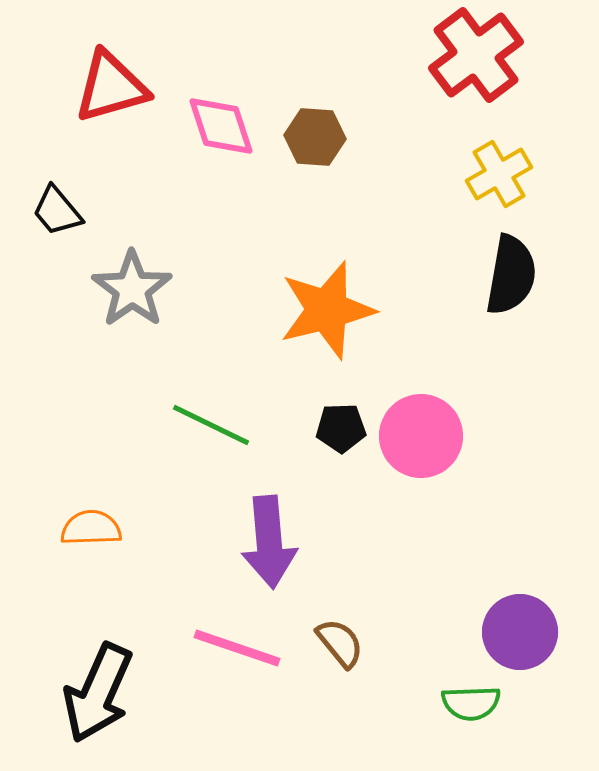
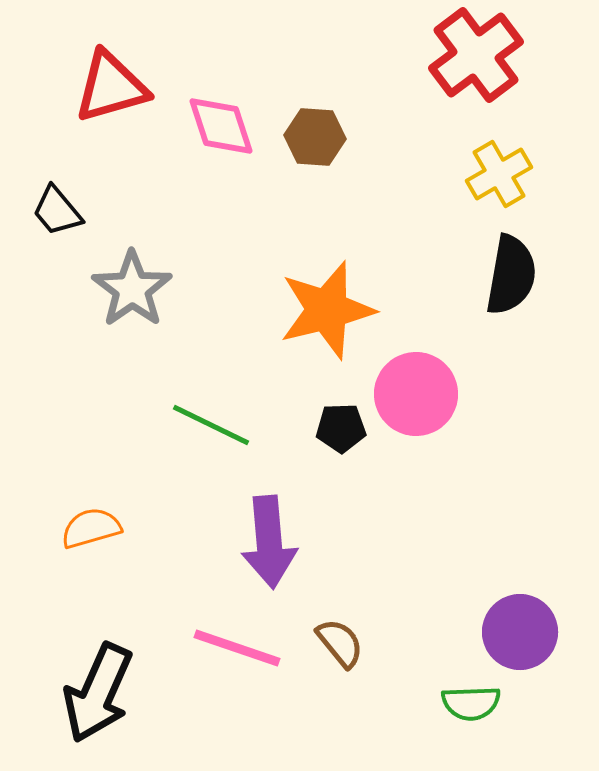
pink circle: moved 5 px left, 42 px up
orange semicircle: rotated 14 degrees counterclockwise
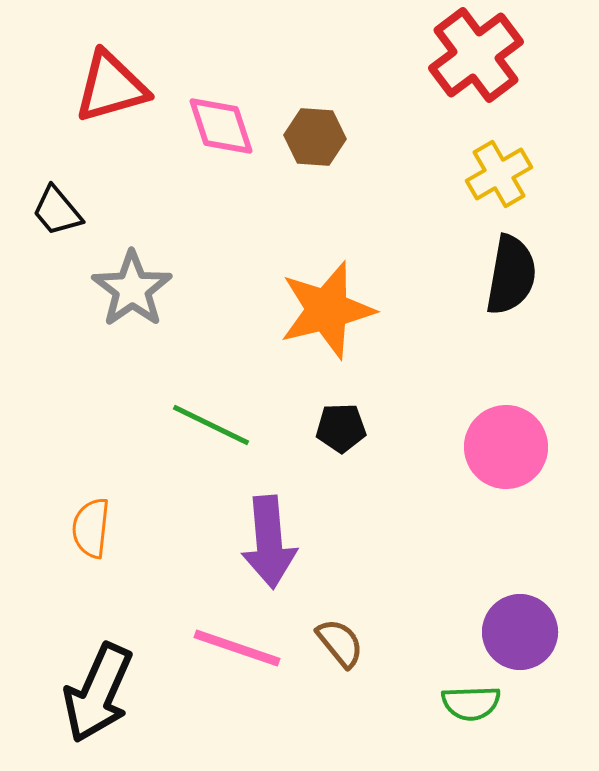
pink circle: moved 90 px right, 53 px down
orange semicircle: rotated 68 degrees counterclockwise
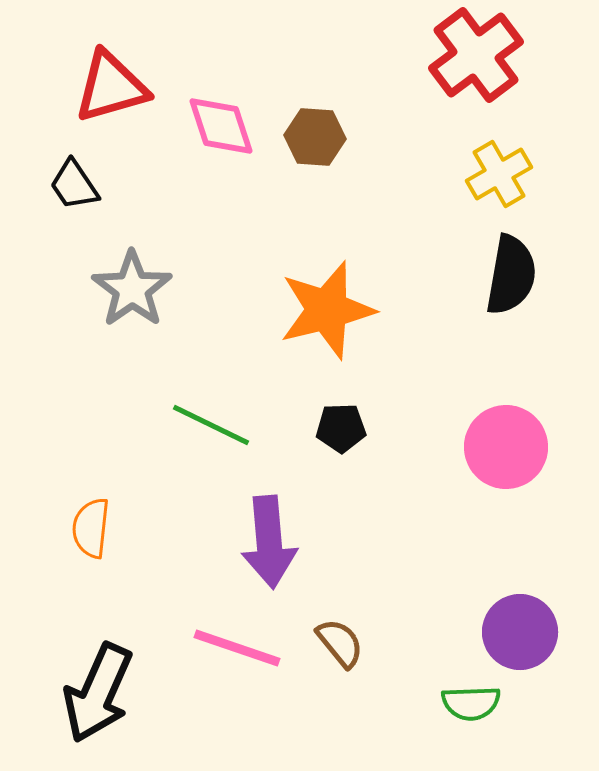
black trapezoid: moved 17 px right, 26 px up; rotated 6 degrees clockwise
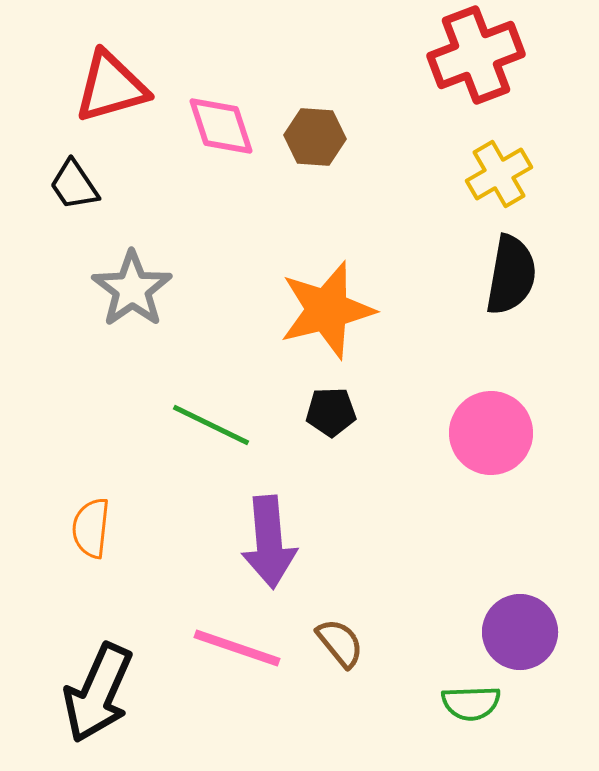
red cross: rotated 16 degrees clockwise
black pentagon: moved 10 px left, 16 px up
pink circle: moved 15 px left, 14 px up
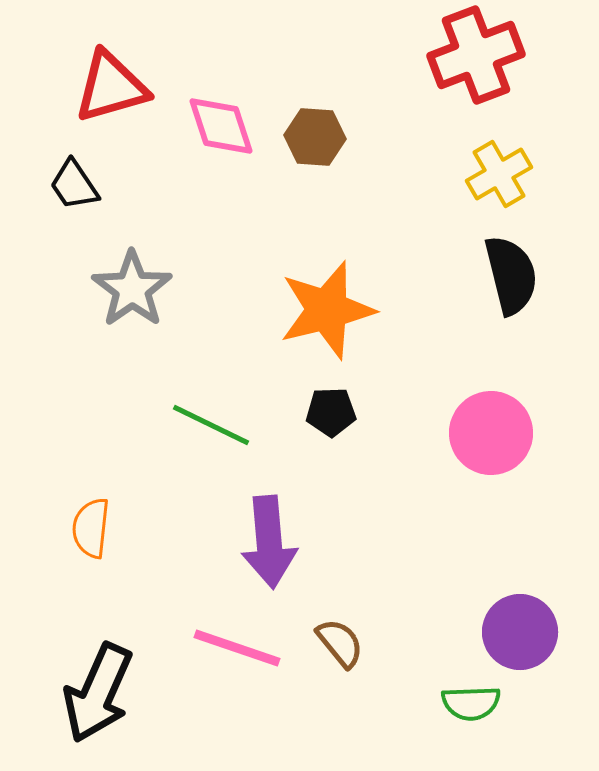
black semicircle: rotated 24 degrees counterclockwise
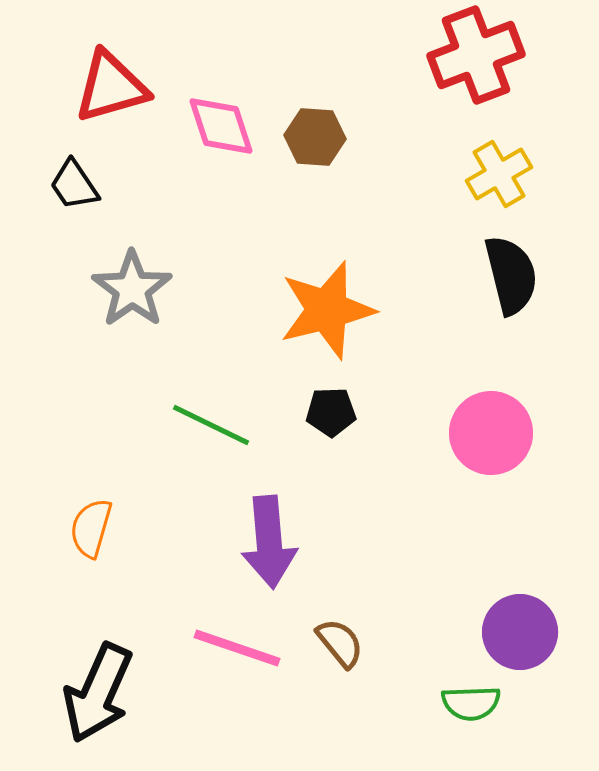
orange semicircle: rotated 10 degrees clockwise
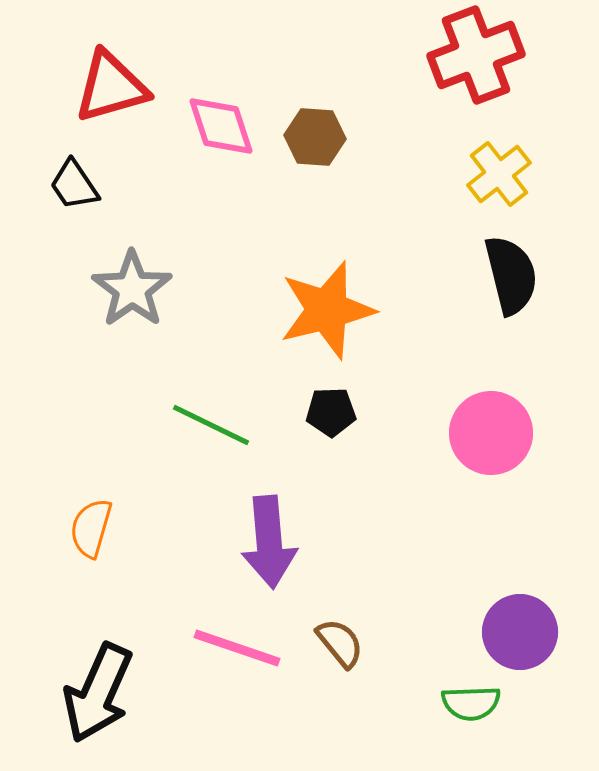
yellow cross: rotated 8 degrees counterclockwise
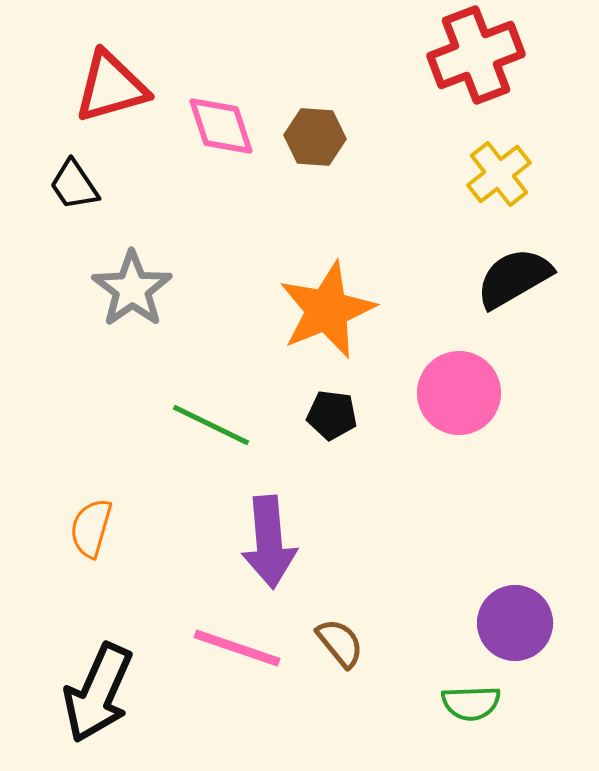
black semicircle: moved 3 px right, 3 px down; rotated 106 degrees counterclockwise
orange star: rotated 8 degrees counterclockwise
black pentagon: moved 1 px right, 3 px down; rotated 9 degrees clockwise
pink circle: moved 32 px left, 40 px up
purple circle: moved 5 px left, 9 px up
